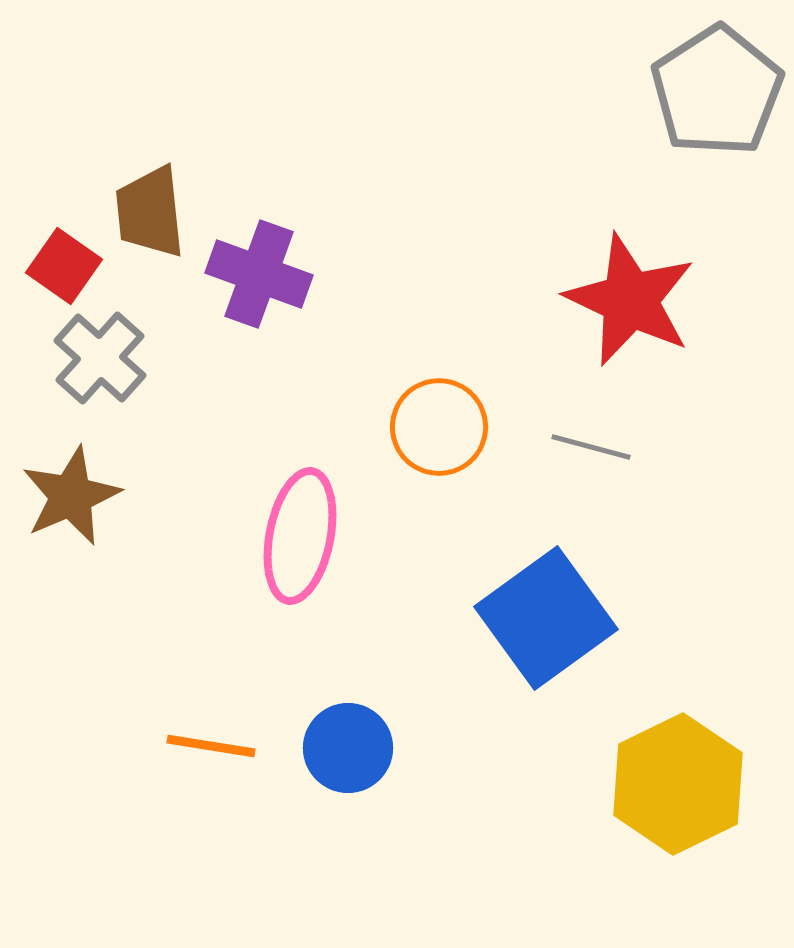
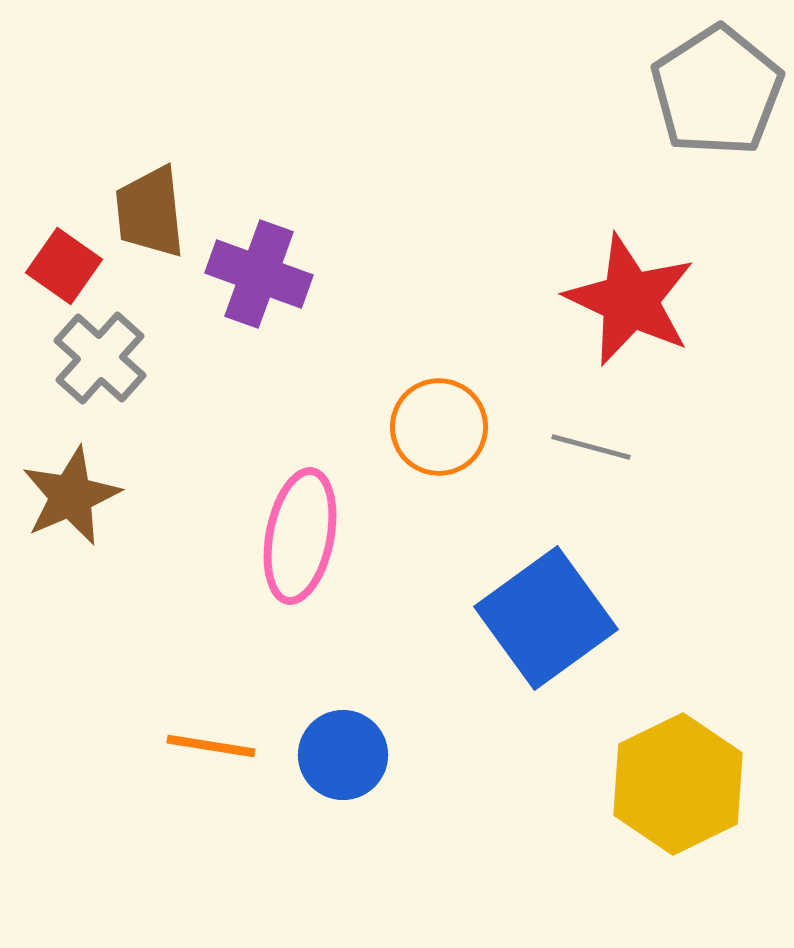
blue circle: moved 5 px left, 7 px down
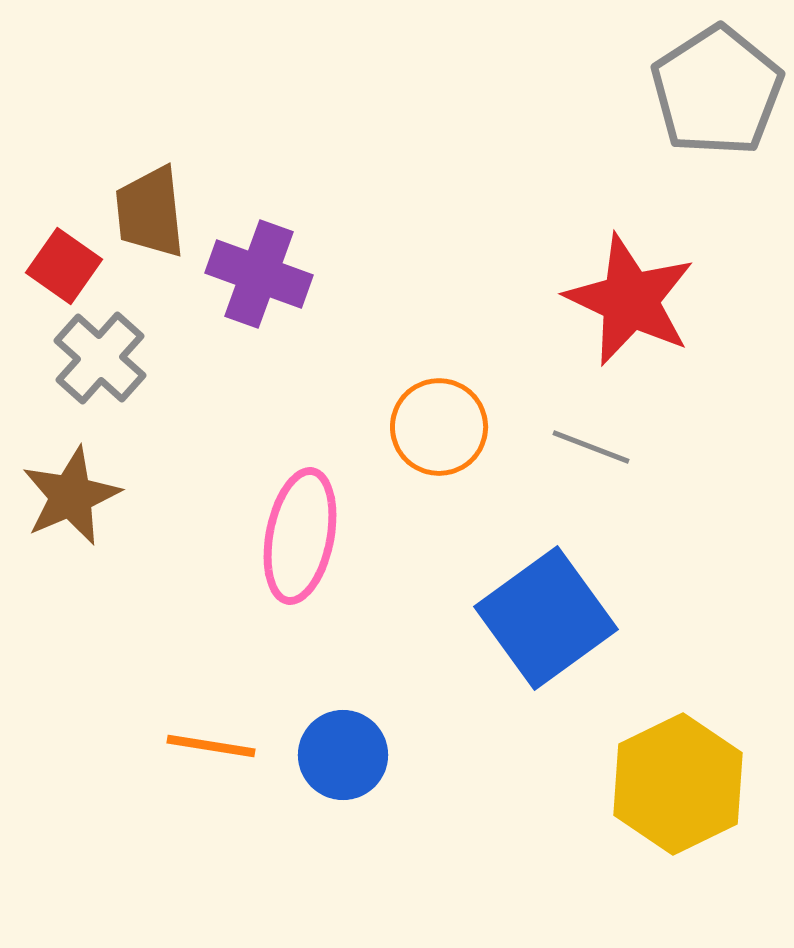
gray line: rotated 6 degrees clockwise
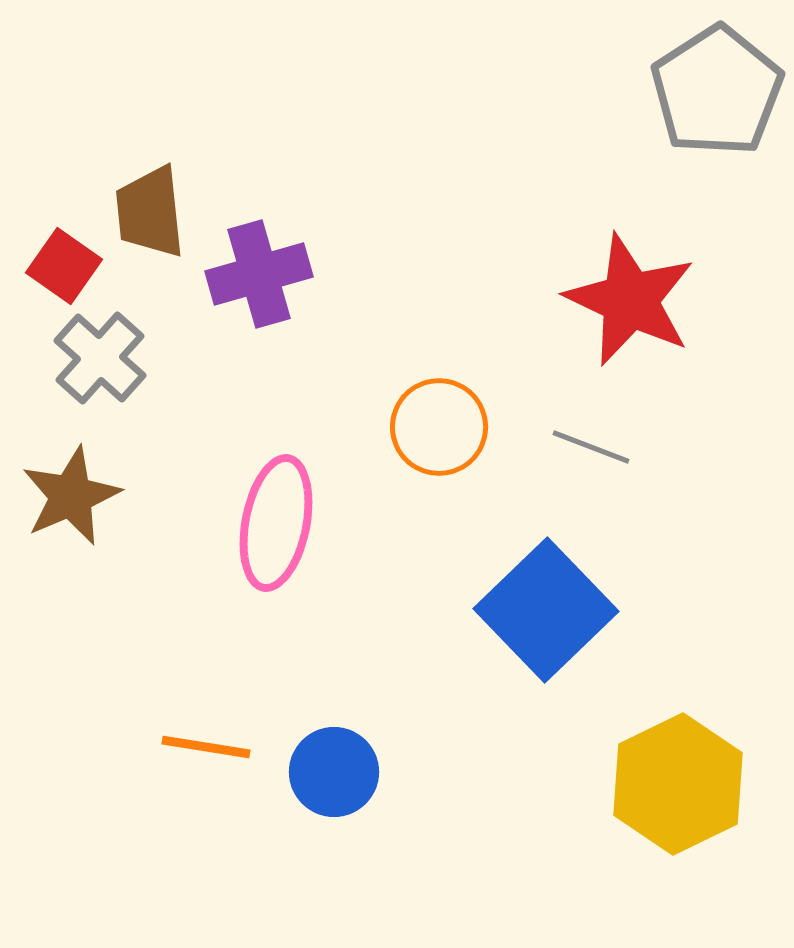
purple cross: rotated 36 degrees counterclockwise
pink ellipse: moved 24 px left, 13 px up
blue square: moved 8 px up; rotated 8 degrees counterclockwise
orange line: moved 5 px left, 1 px down
blue circle: moved 9 px left, 17 px down
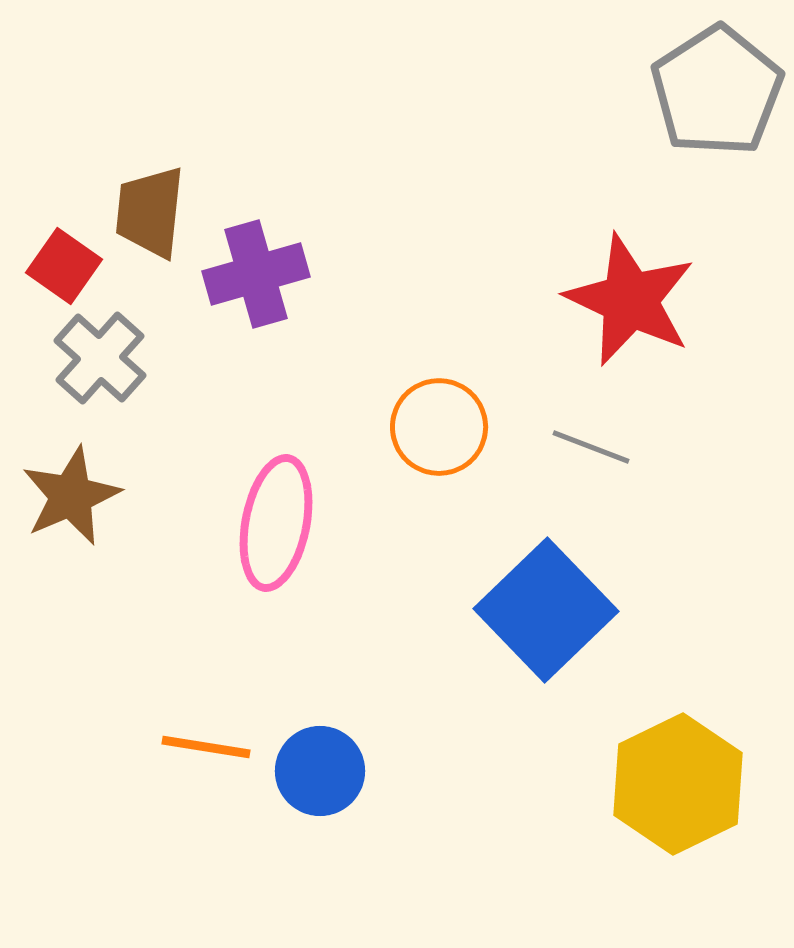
brown trapezoid: rotated 12 degrees clockwise
purple cross: moved 3 px left
blue circle: moved 14 px left, 1 px up
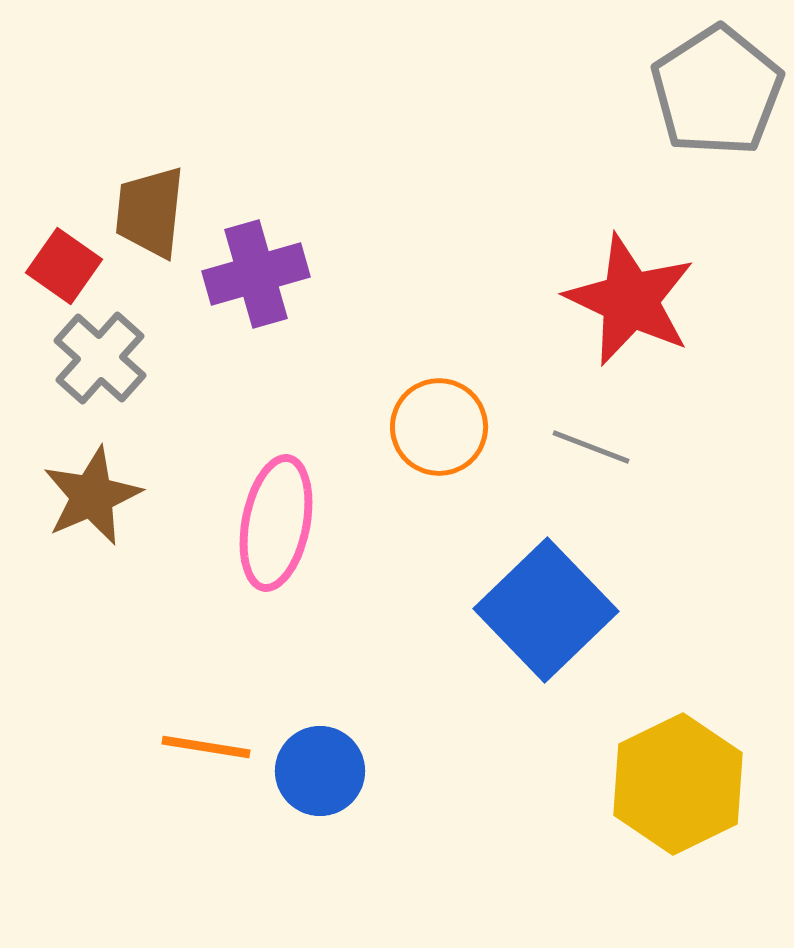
brown star: moved 21 px right
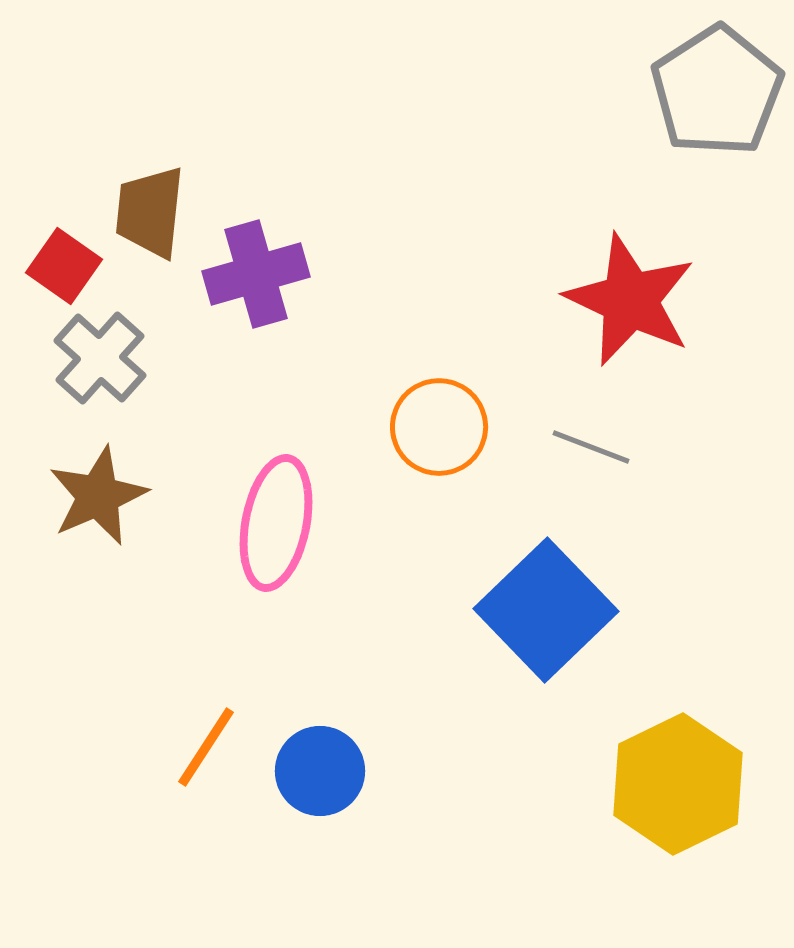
brown star: moved 6 px right
orange line: rotated 66 degrees counterclockwise
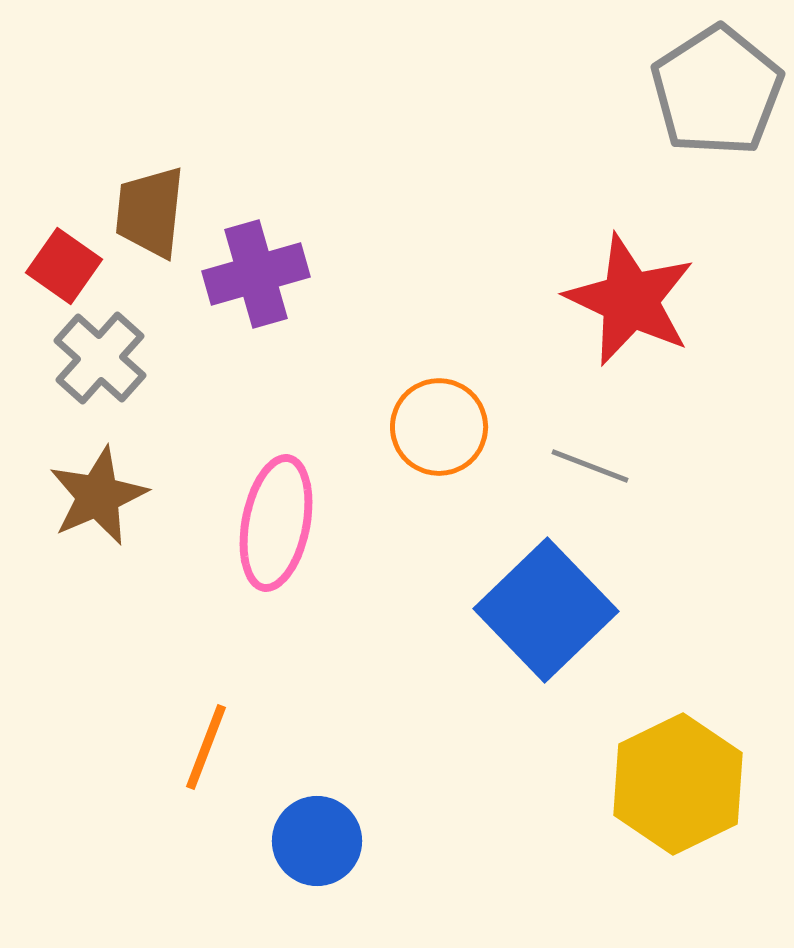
gray line: moved 1 px left, 19 px down
orange line: rotated 12 degrees counterclockwise
blue circle: moved 3 px left, 70 px down
